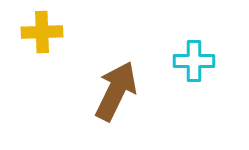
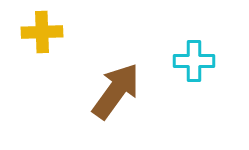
brown arrow: rotated 10 degrees clockwise
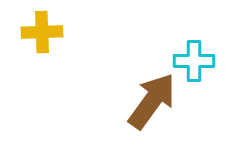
brown arrow: moved 36 px right, 10 px down
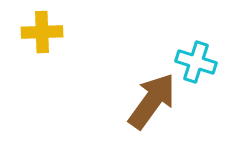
cyan cross: moved 2 px right, 1 px down; rotated 18 degrees clockwise
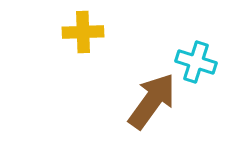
yellow cross: moved 41 px right
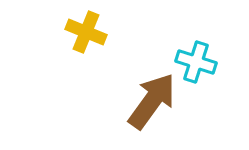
yellow cross: moved 3 px right; rotated 24 degrees clockwise
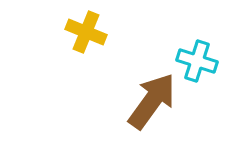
cyan cross: moved 1 px right, 1 px up
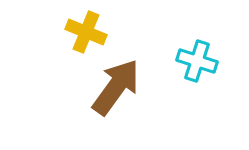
brown arrow: moved 36 px left, 14 px up
